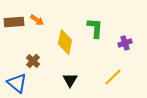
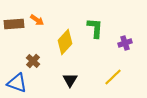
brown rectangle: moved 2 px down
yellow diamond: rotated 30 degrees clockwise
blue triangle: rotated 20 degrees counterclockwise
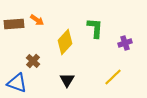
black triangle: moved 3 px left
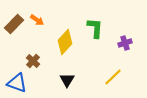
brown rectangle: rotated 42 degrees counterclockwise
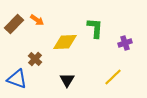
yellow diamond: rotated 45 degrees clockwise
brown cross: moved 2 px right, 2 px up
blue triangle: moved 4 px up
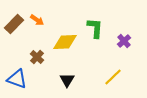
purple cross: moved 1 px left, 2 px up; rotated 24 degrees counterclockwise
brown cross: moved 2 px right, 2 px up
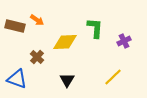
brown rectangle: moved 1 px right, 2 px down; rotated 60 degrees clockwise
purple cross: rotated 16 degrees clockwise
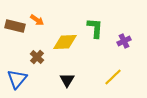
blue triangle: rotated 50 degrees clockwise
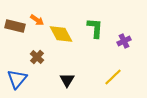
yellow diamond: moved 4 px left, 8 px up; rotated 65 degrees clockwise
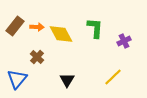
orange arrow: moved 7 px down; rotated 32 degrees counterclockwise
brown rectangle: rotated 66 degrees counterclockwise
